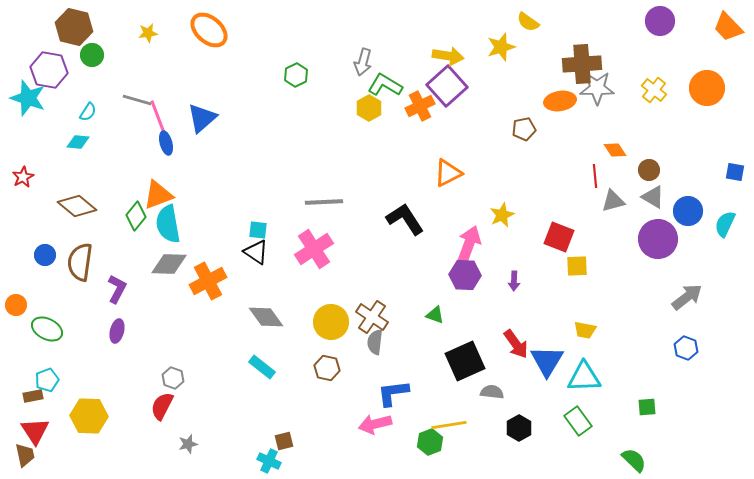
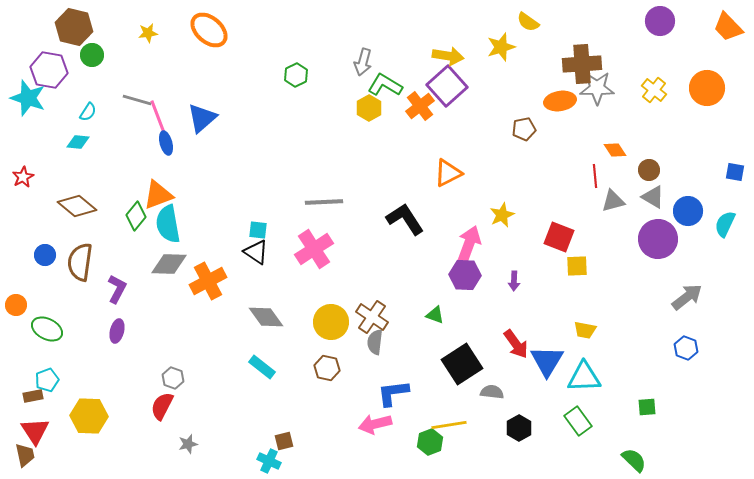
orange cross at (420, 106): rotated 12 degrees counterclockwise
black square at (465, 361): moved 3 px left, 3 px down; rotated 9 degrees counterclockwise
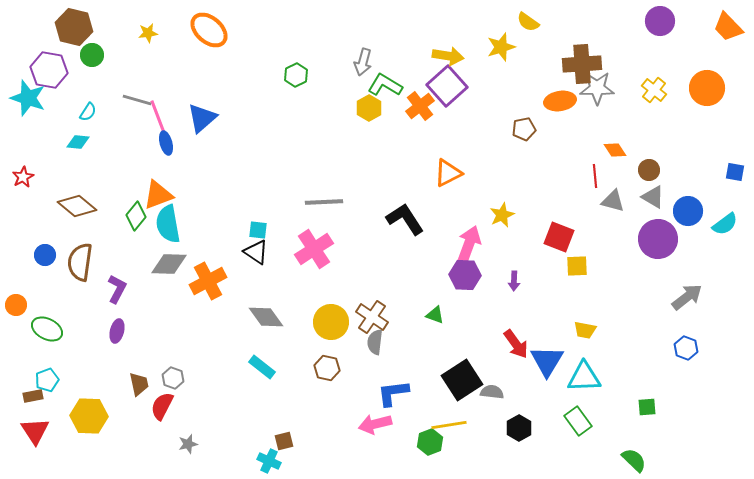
gray triangle at (613, 201): rotated 30 degrees clockwise
cyan semicircle at (725, 224): rotated 152 degrees counterclockwise
black square at (462, 364): moved 16 px down
brown trapezoid at (25, 455): moved 114 px right, 71 px up
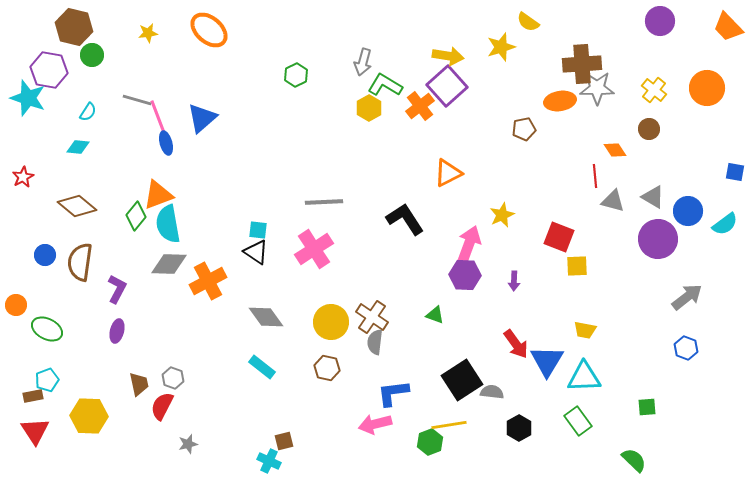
cyan diamond at (78, 142): moved 5 px down
brown circle at (649, 170): moved 41 px up
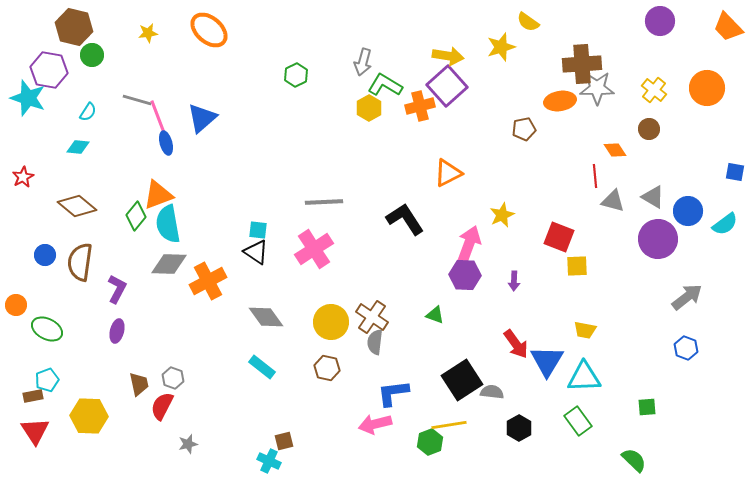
orange cross at (420, 106): rotated 24 degrees clockwise
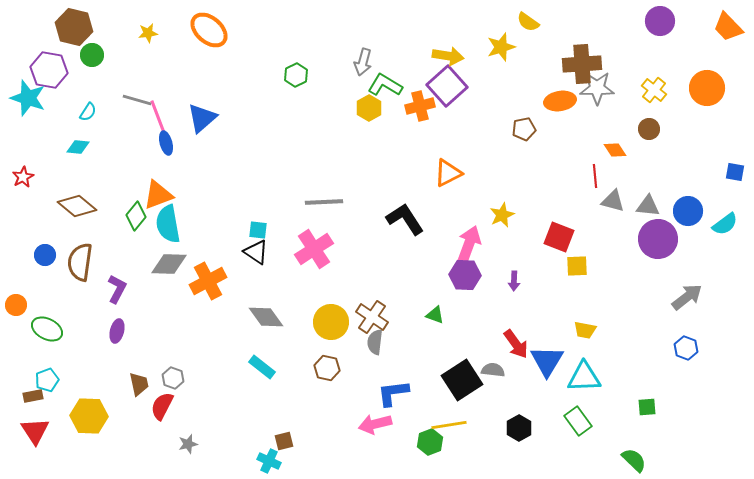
gray triangle at (653, 197): moved 5 px left, 9 px down; rotated 25 degrees counterclockwise
gray semicircle at (492, 392): moved 1 px right, 22 px up
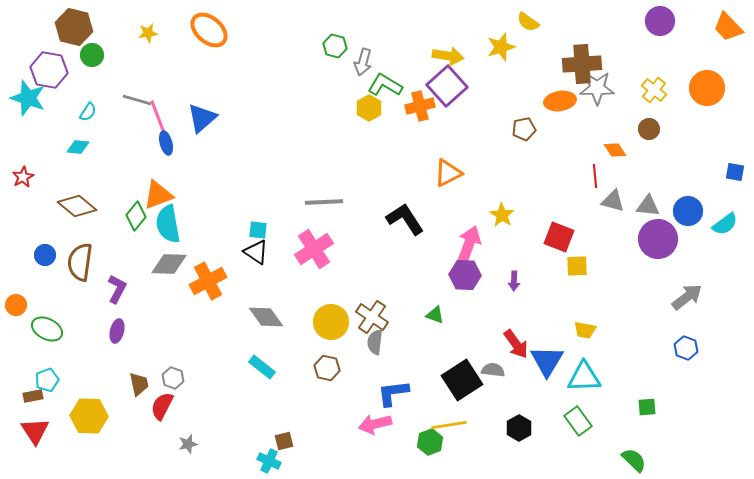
green hexagon at (296, 75): moved 39 px right, 29 px up; rotated 20 degrees counterclockwise
yellow star at (502, 215): rotated 15 degrees counterclockwise
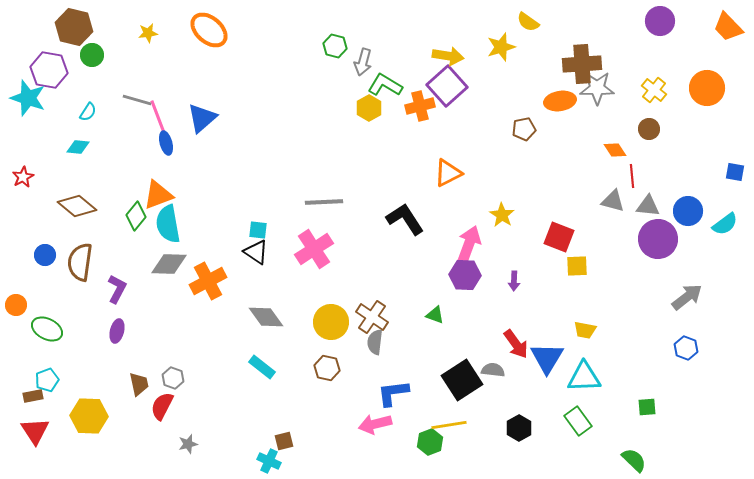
red line at (595, 176): moved 37 px right
blue triangle at (547, 361): moved 3 px up
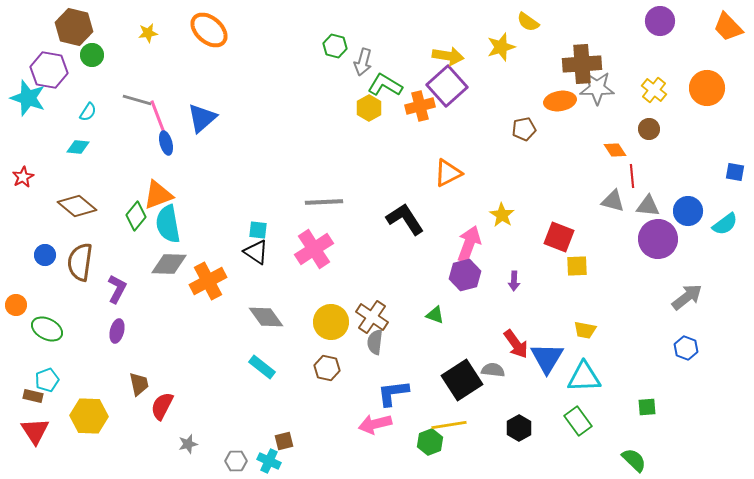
purple hexagon at (465, 275): rotated 16 degrees counterclockwise
gray hexagon at (173, 378): moved 63 px right, 83 px down; rotated 20 degrees counterclockwise
brown rectangle at (33, 396): rotated 24 degrees clockwise
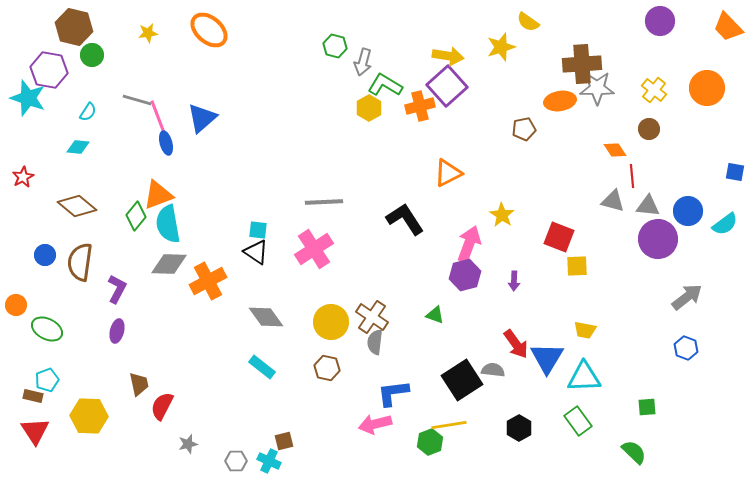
green semicircle at (634, 460): moved 8 px up
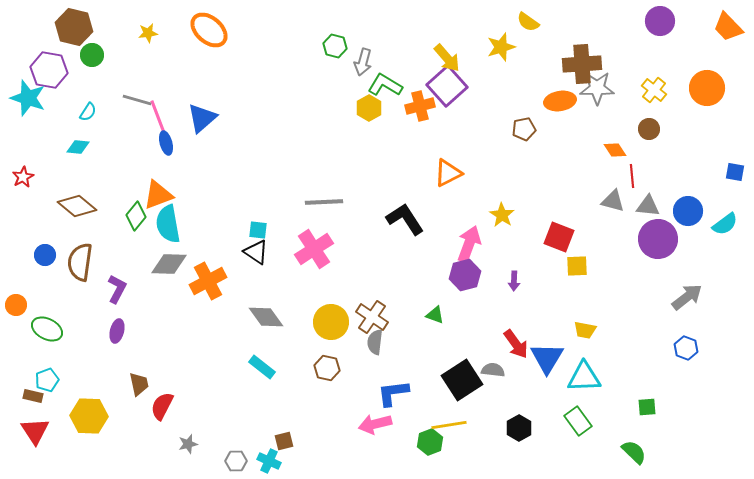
yellow arrow at (448, 56): moved 1 px left, 2 px down; rotated 40 degrees clockwise
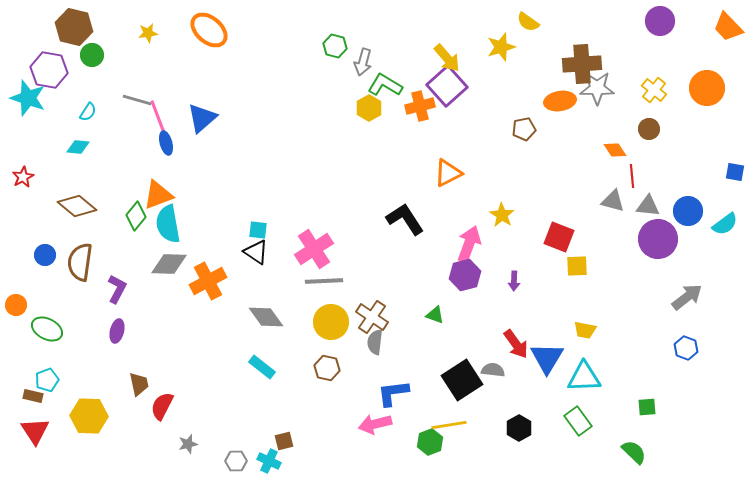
gray line at (324, 202): moved 79 px down
